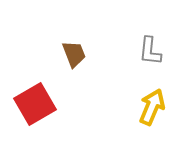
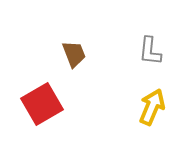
red square: moved 7 px right
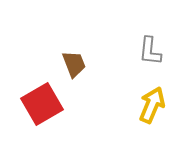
brown trapezoid: moved 10 px down
yellow arrow: moved 2 px up
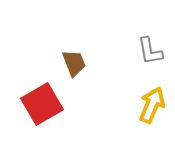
gray L-shape: rotated 16 degrees counterclockwise
brown trapezoid: moved 1 px up
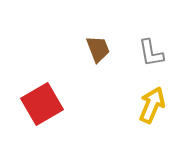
gray L-shape: moved 1 px right, 2 px down
brown trapezoid: moved 24 px right, 14 px up
